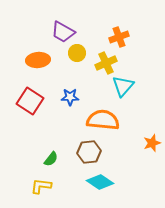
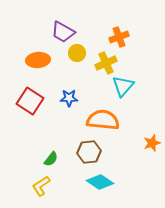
blue star: moved 1 px left, 1 px down
yellow L-shape: rotated 40 degrees counterclockwise
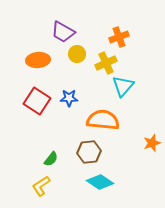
yellow circle: moved 1 px down
red square: moved 7 px right
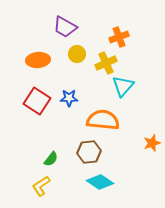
purple trapezoid: moved 2 px right, 5 px up
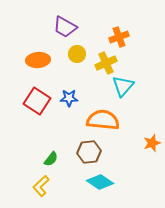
yellow L-shape: rotated 10 degrees counterclockwise
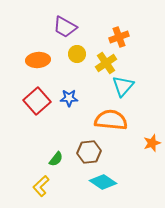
yellow cross: rotated 10 degrees counterclockwise
red square: rotated 16 degrees clockwise
orange semicircle: moved 8 px right
green semicircle: moved 5 px right
cyan diamond: moved 3 px right
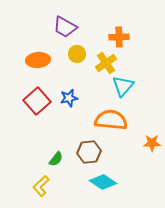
orange cross: rotated 18 degrees clockwise
blue star: rotated 12 degrees counterclockwise
orange star: rotated 18 degrees clockwise
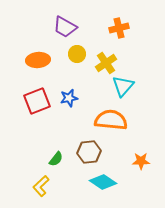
orange cross: moved 9 px up; rotated 12 degrees counterclockwise
red square: rotated 20 degrees clockwise
orange star: moved 11 px left, 18 px down
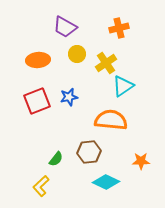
cyan triangle: rotated 15 degrees clockwise
blue star: moved 1 px up
cyan diamond: moved 3 px right; rotated 8 degrees counterclockwise
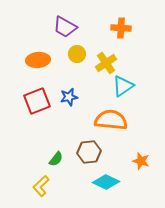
orange cross: moved 2 px right; rotated 18 degrees clockwise
orange star: rotated 18 degrees clockwise
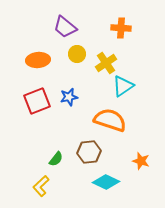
purple trapezoid: rotated 10 degrees clockwise
orange semicircle: moved 1 px left; rotated 12 degrees clockwise
